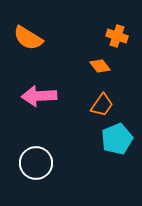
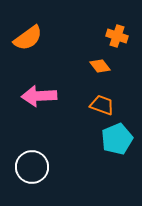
orange semicircle: rotated 68 degrees counterclockwise
orange trapezoid: rotated 105 degrees counterclockwise
white circle: moved 4 px left, 4 px down
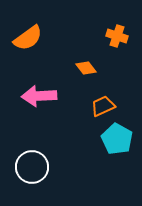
orange diamond: moved 14 px left, 2 px down
orange trapezoid: moved 1 px right, 1 px down; rotated 45 degrees counterclockwise
cyan pentagon: rotated 20 degrees counterclockwise
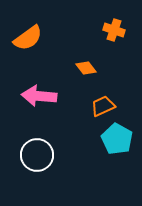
orange cross: moved 3 px left, 6 px up
pink arrow: rotated 8 degrees clockwise
white circle: moved 5 px right, 12 px up
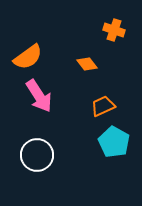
orange semicircle: moved 19 px down
orange diamond: moved 1 px right, 4 px up
pink arrow: rotated 128 degrees counterclockwise
cyan pentagon: moved 3 px left, 3 px down
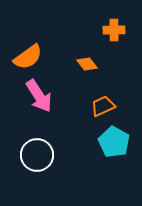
orange cross: rotated 20 degrees counterclockwise
